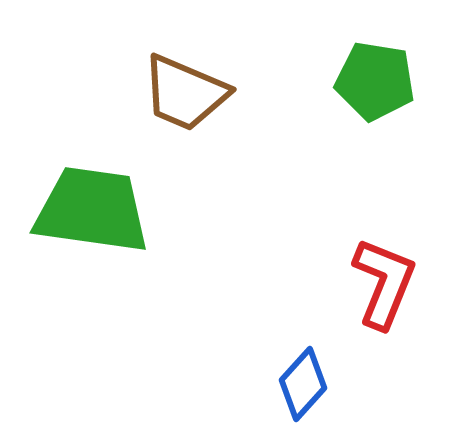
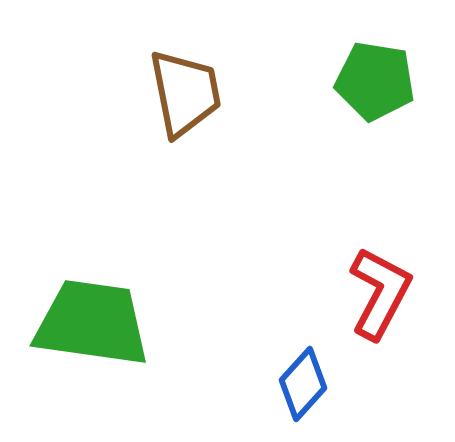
brown trapezoid: rotated 124 degrees counterclockwise
green trapezoid: moved 113 px down
red L-shape: moved 4 px left, 10 px down; rotated 6 degrees clockwise
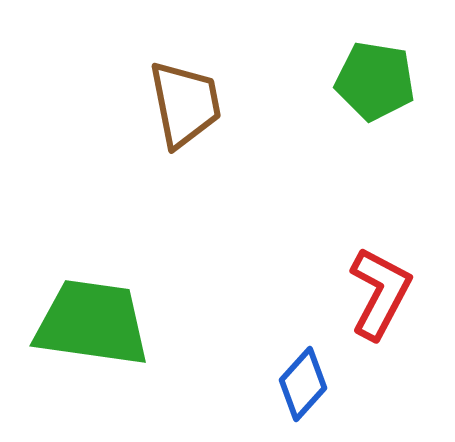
brown trapezoid: moved 11 px down
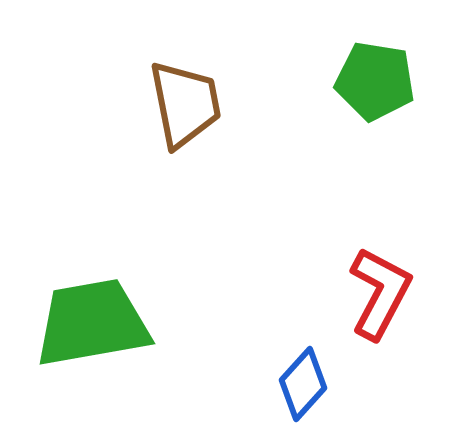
green trapezoid: rotated 18 degrees counterclockwise
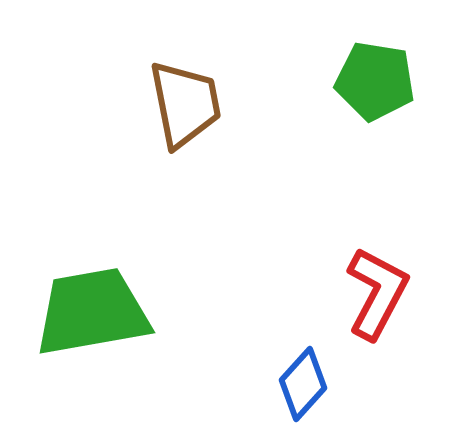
red L-shape: moved 3 px left
green trapezoid: moved 11 px up
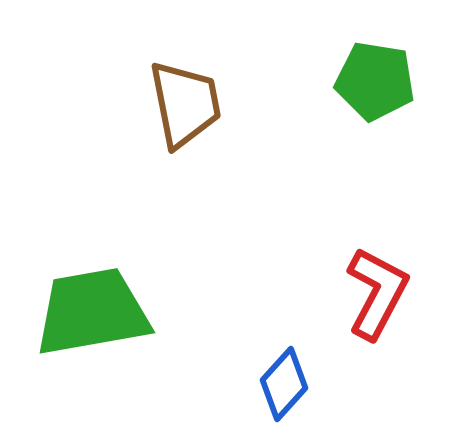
blue diamond: moved 19 px left
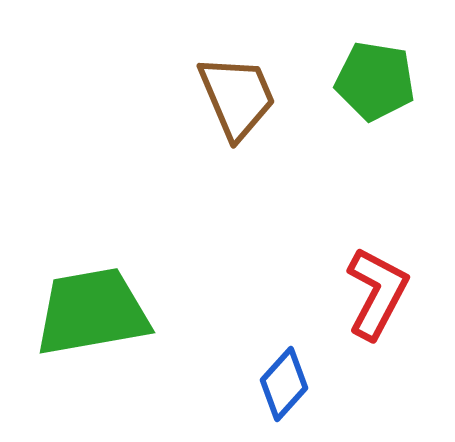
brown trapezoid: moved 52 px right, 7 px up; rotated 12 degrees counterclockwise
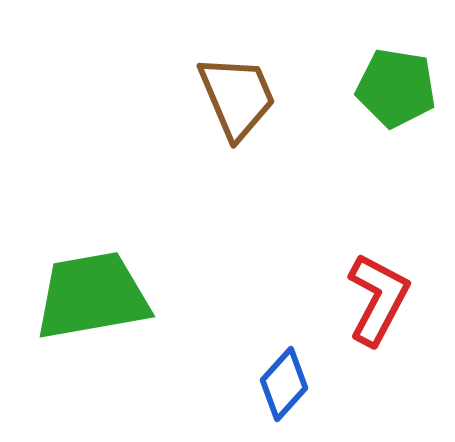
green pentagon: moved 21 px right, 7 px down
red L-shape: moved 1 px right, 6 px down
green trapezoid: moved 16 px up
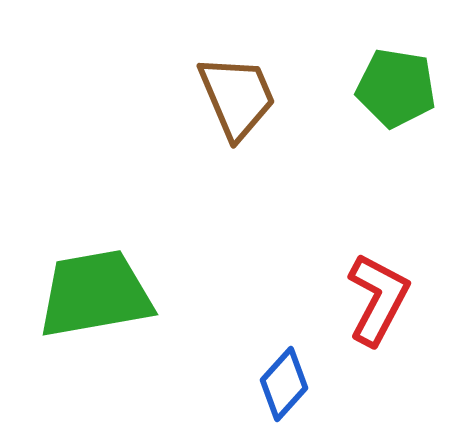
green trapezoid: moved 3 px right, 2 px up
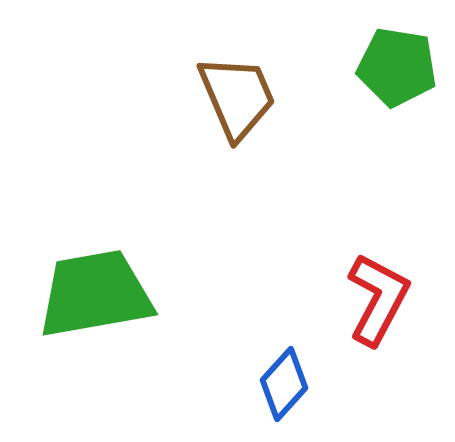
green pentagon: moved 1 px right, 21 px up
